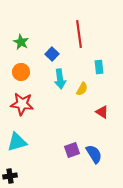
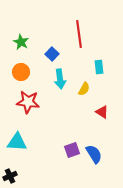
yellow semicircle: moved 2 px right
red star: moved 6 px right, 2 px up
cyan triangle: rotated 20 degrees clockwise
black cross: rotated 16 degrees counterclockwise
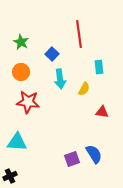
red triangle: rotated 24 degrees counterclockwise
purple square: moved 9 px down
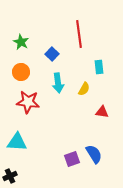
cyan arrow: moved 2 px left, 4 px down
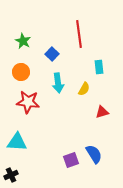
green star: moved 2 px right, 1 px up
red triangle: rotated 24 degrees counterclockwise
purple square: moved 1 px left, 1 px down
black cross: moved 1 px right, 1 px up
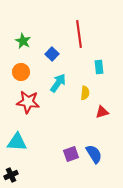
cyan arrow: rotated 138 degrees counterclockwise
yellow semicircle: moved 1 px right, 4 px down; rotated 24 degrees counterclockwise
purple square: moved 6 px up
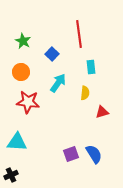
cyan rectangle: moved 8 px left
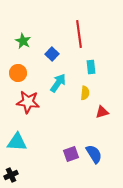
orange circle: moved 3 px left, 1 px down
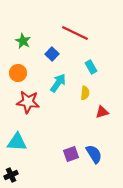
red line: moved 4 px left, 1 px up; rotated 56 degrees counterclockwise
cyan rectangle: rotated 24 degrees counterclockwise
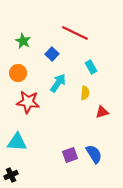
purple square: moved 1 px left, 1 px down
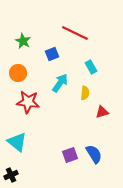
blue square: rotated 24 degrees clockwise
cyan arrow: moved 2 px right
cyan triangle: rotated 35 degrees clockwise
